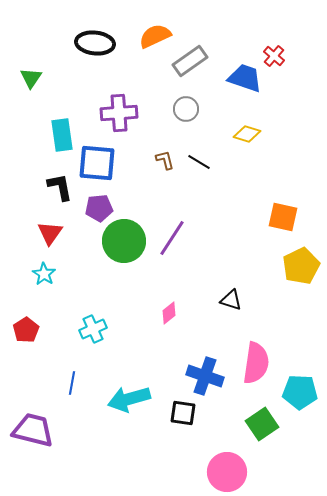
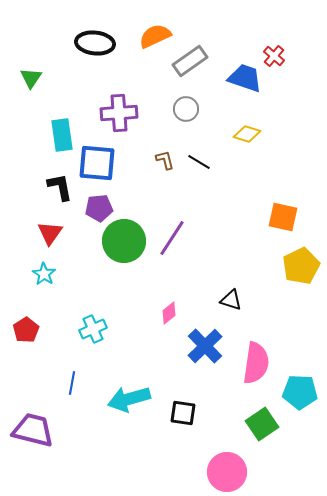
blue cross: moved 30 px up; rotated 27 degrees clockwise
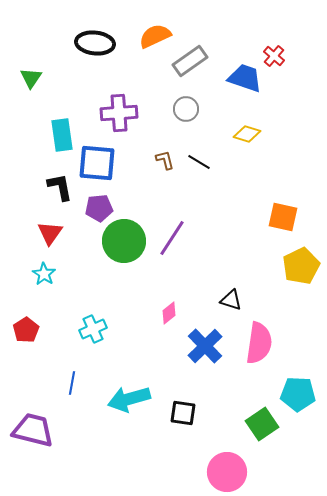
pink semicircle: moved 3 px right, 20 px up
cyan pentagon: moved 2 px left, 2 px down
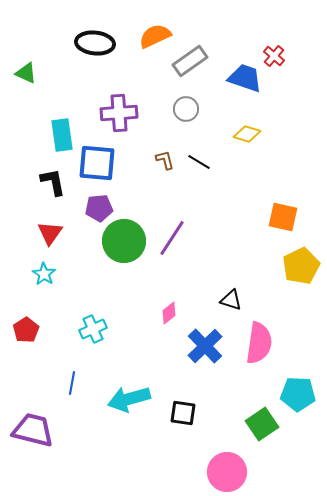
green triangle: moved 5 px left, 5 px up; rotated 40 degrees counterclockwise
black L-shape: moved 7 px left, 5 px up
